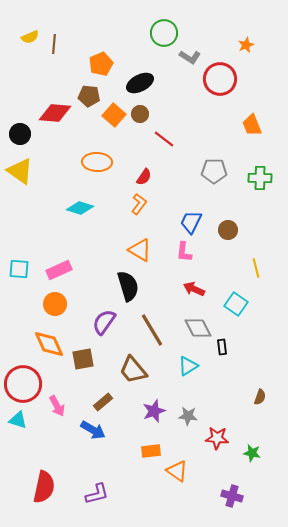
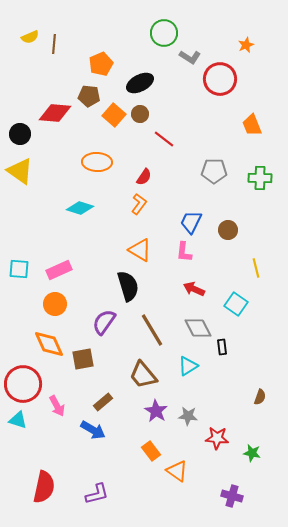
brown trapezoid at (133, 370): moved 10 px right, 5 px down
purple star at (154, 411): moved 2 px right; rotated 20 degrees counterclockwise
orange rectangle at (151, 451): rotated 60 degrees clockwise
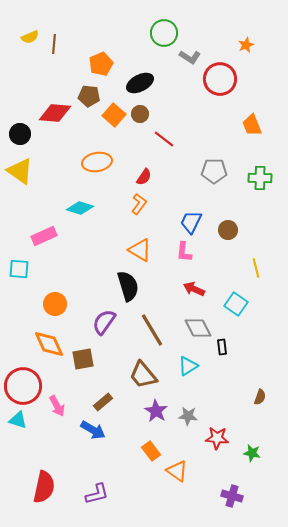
orange ellipse at (97, 162): rotated 12 degrees counterclockwise
pink rectangle at (59, 270): moved 15 px left, 34 px up
red circle at (23, 384): moved 2 px down
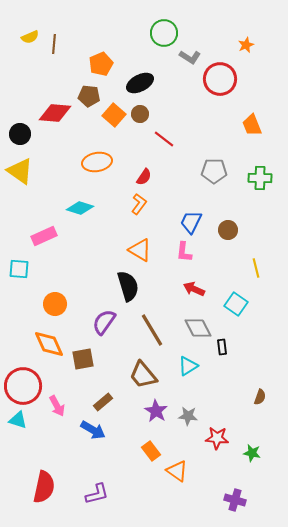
purple cross at (232, 496): moved 3 px right, 4 px down
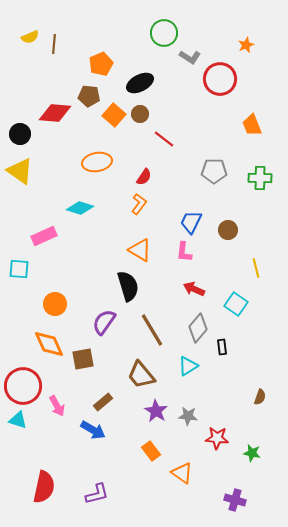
gray diamond at (198, 328): rotated 68 degrees clockwise
brown trapezoid at (143, 375): moved 2 px left
orange triangle at (177, 471): moved 5 px right, 2 px down
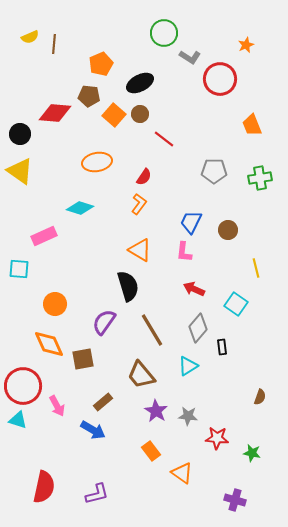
green cross at (260, 178): rotated 10 degrees counterclockwise
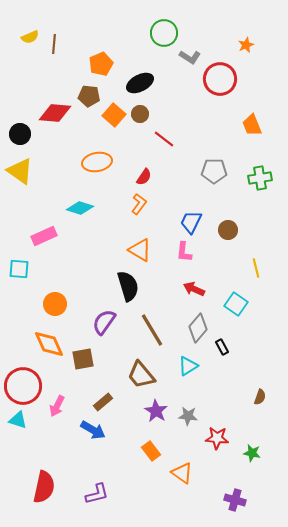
black rectangle at (222, 347): rotated 21 degrees counterclockwise
pink arrow at (57, 406): rotated 55 degrees clockwise
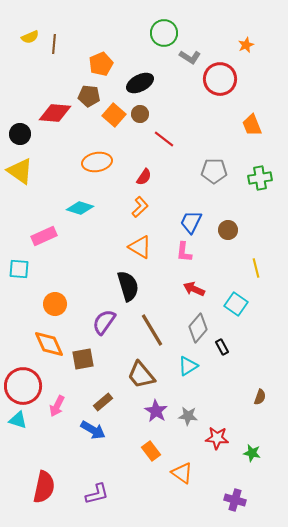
orange L-shape at (139, 204): moved 1 px right, 3 px down; rotated 10 degrees clockwise
orange triangle at (140, 250): moved 3 px up
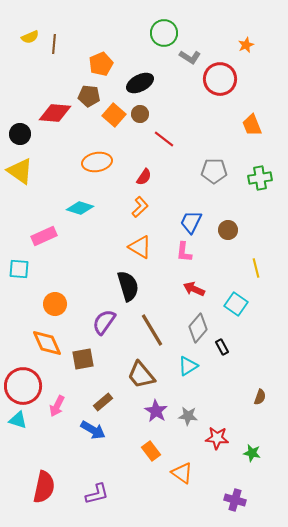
orange diamond at (49, 344): moved 2 px left, 1 px up
